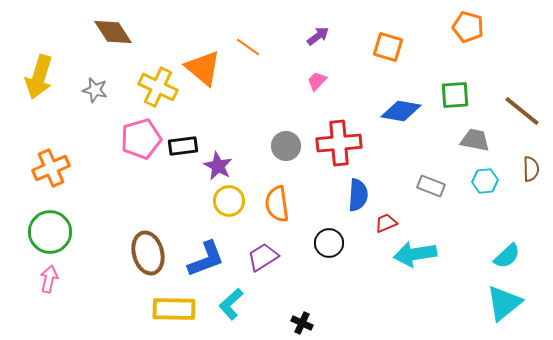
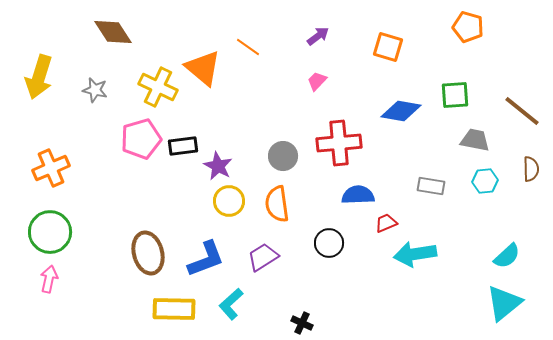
gray circle: moved 3 px left, 10 px down
gray rectangle: rotated 12 degrees counterclockwise
blue semicircle: rotated 96 degrees counterclockwise
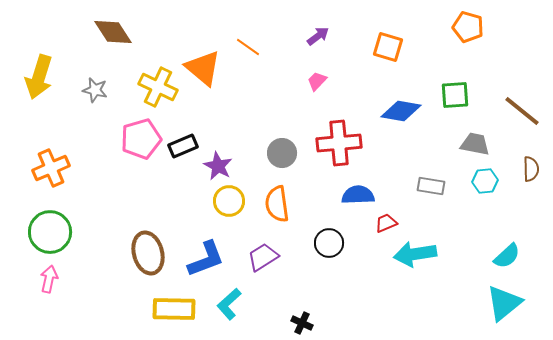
gray trapezoid: moved 4 px down
black rectangle: rotated 16 degrees counterclockwise
gray circle: moved 1 px left, 3 px up
cyan L-shape: moved 2 px left
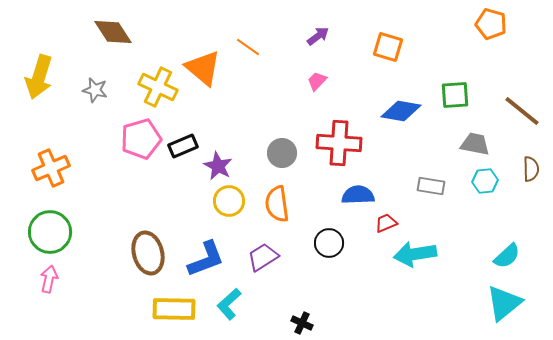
orange pentagon: moved 23 px right, 3 px up
red cross: rotated 9 degrees clockwise
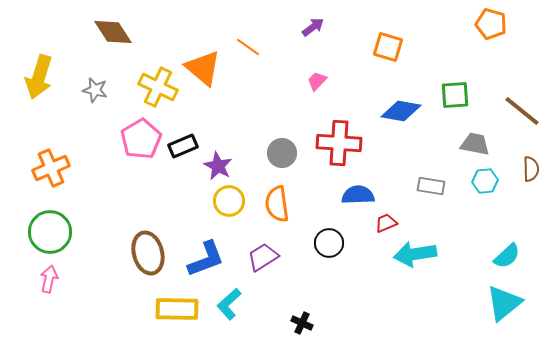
purple arrow: moved 5 px left, 9 px up
pink pentagon: rotated 15 degrees counterclockwise
yellow rectangle: moved 3 px right
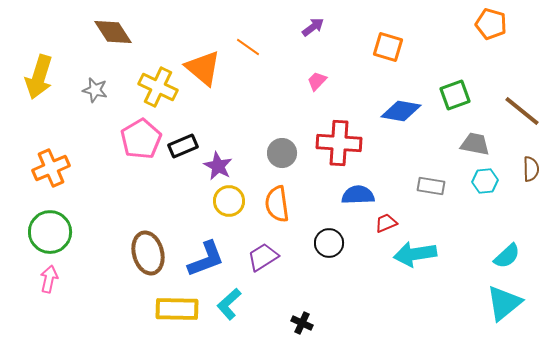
green square: rotated 16 degrees counterclockwise
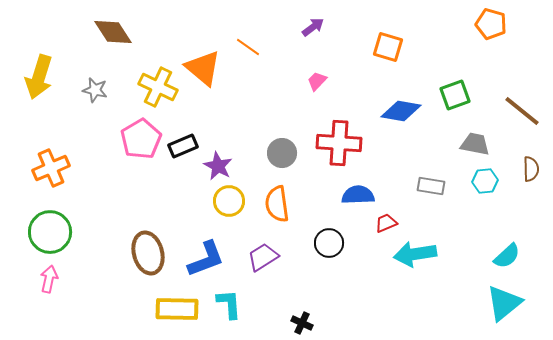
cyan L-shape: rotated 128 degrees clockwise
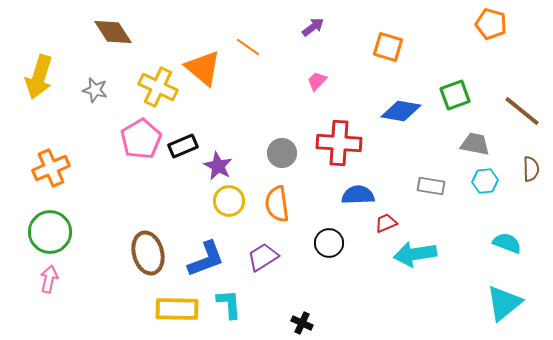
cyan semicircle: moved 13 px up; rotated 116 degrees counterclockwise
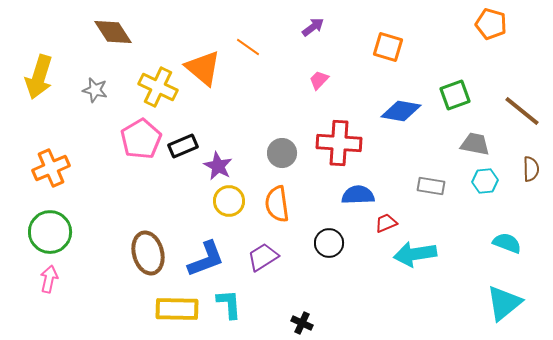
pink trapezoid: moved 2 px right, 1 px up
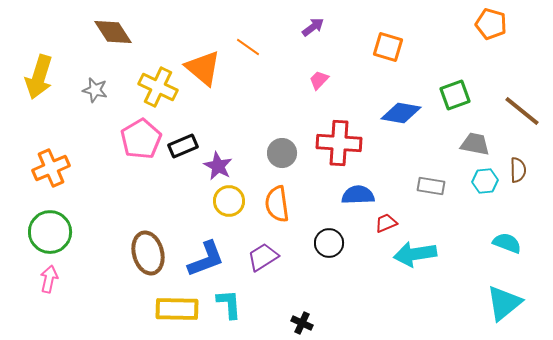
blue diamond: moved 2 px down
brown semicircle: moved 13 px left, 1 px down
